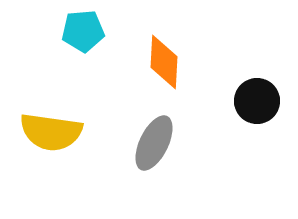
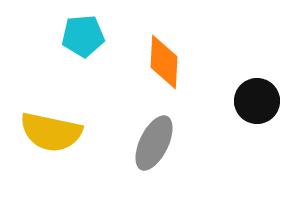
cyan pentagon: moved 5 px down
yellow semicircle: rotated 4 degrees clockwise
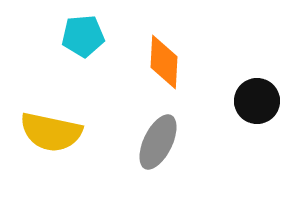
gray ellipse: moved 4 px right, 1 px up
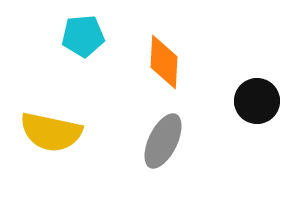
gray ellipse: moved 5 px right, 1 px up
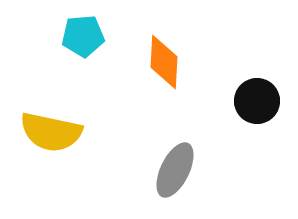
gray ellipse: moved 12 px right, 29 px down
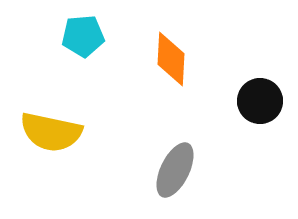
orange diamond: moved 7 px right, 3 px up
black circle: moved 3 px right
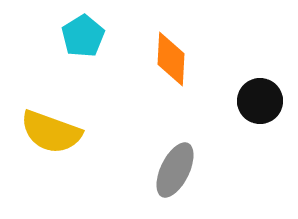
cyan pentagon: rotated 27 degrees counterclockwise
yellow semicircle: rotated 8 degrees clockwise
